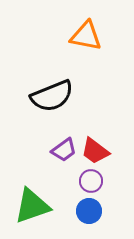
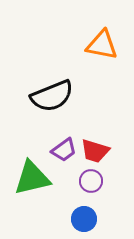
orange triangle: moved 16 px right, 9 px down
red trapezoid: rotated 20 degrees counterclockwise
green triangle: moved 28 px up; rotated 6 degrees clockwise
blue circle: moved 5 px left, 8 px down
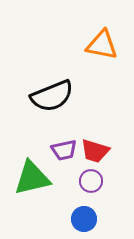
purple trapezoid: rotated 24 degrees clockwise
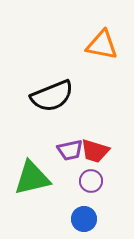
purple trapezoid: moved 6 px right
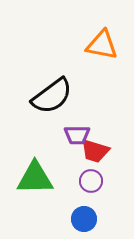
black semicircle: rotated 15 degrees counterclockwise
purple trapezoid: moved 7 px right, 15 px up; rotated 12 degrees clockwise
green triangle: moved 3 px right; rotated 12 degrees clockwise
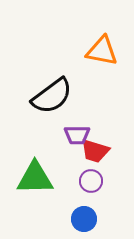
orange triangle: moved 6 px down
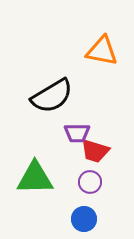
black semicircle: rotated 6 degrees clockwise
purple trapezoid: moved 2 px up
purple circle: moved 1 px left, 1 px down
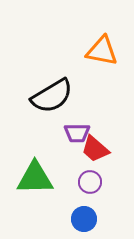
red trapezoid: moved 2 px up; rotated 24 degrees clockwise
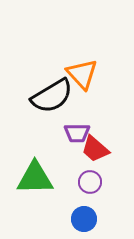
orange triangle: moved 20 px left, 23 px down; rotated 36 degrees clockwise
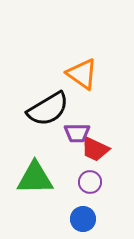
orange triangle: rotated 12 degrees counterclockwise
black semicircle: moved 4 px left, 13 px down
red trapezoid: rotated 16 degrees counterclockwise
blue circle: moved 1 px left
